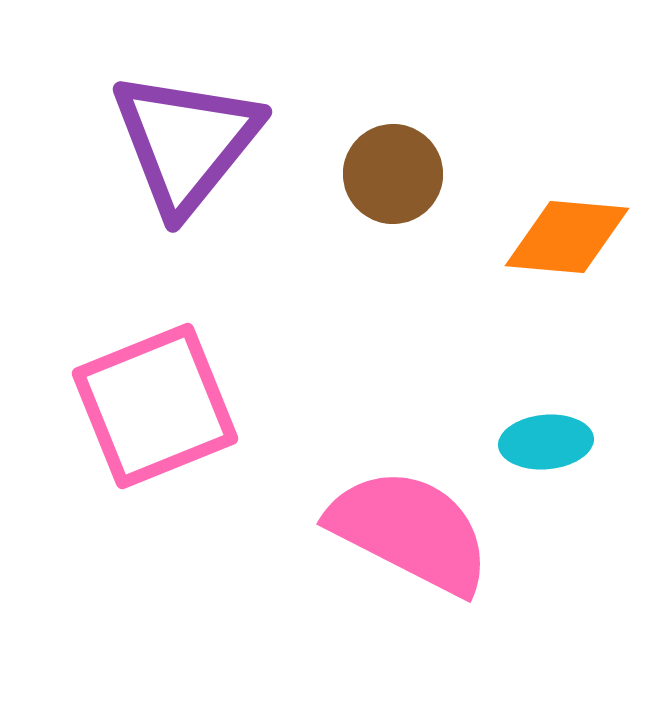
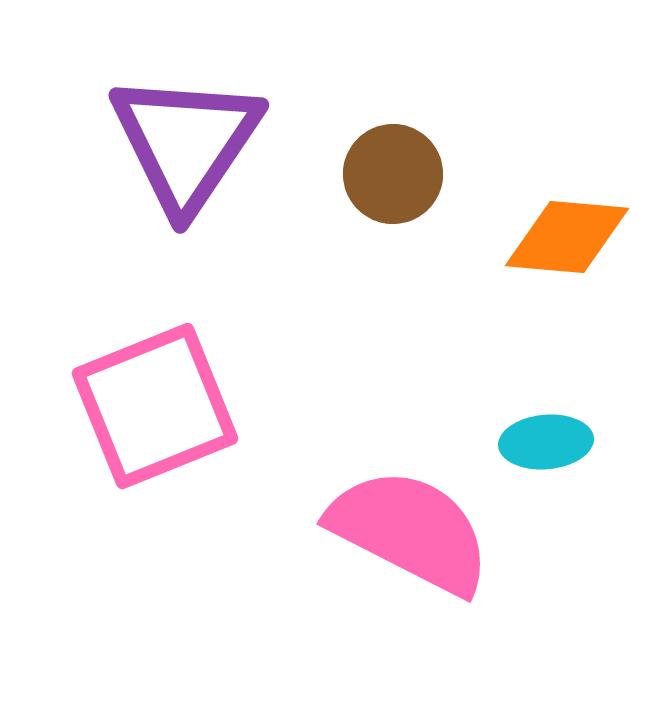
purple triangle: rotated 5 degrees counterclockwise
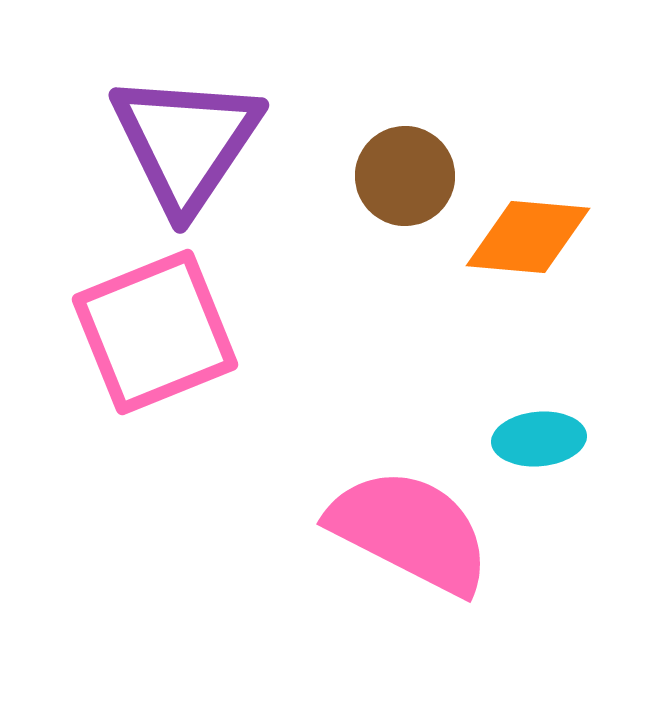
brown circle: moved 12 px right, 2 px down
orange diamond: moved 39 px left
pink square: moved 74 px up
cyan ellipse: moved 7 px left, 3 px up
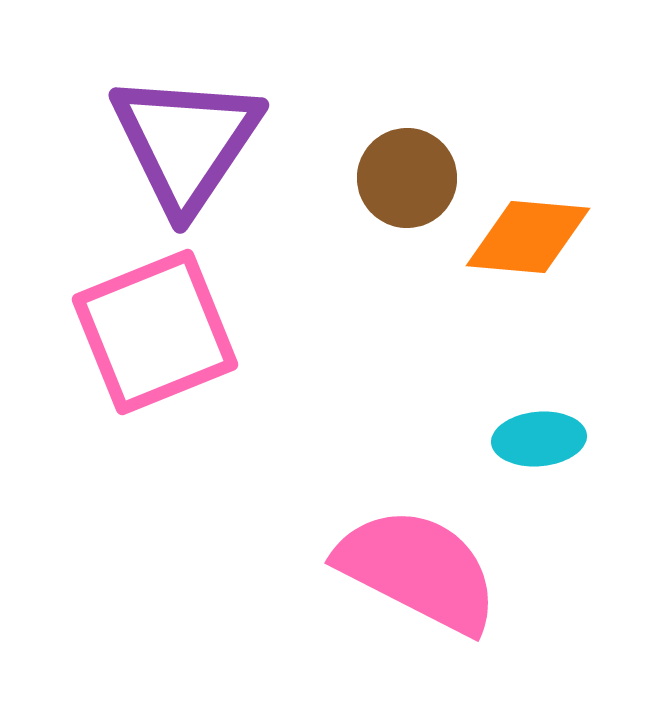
brown circle: moved 2 px right, 2 px down
pink semicircle: moved 8 px right, 39 px down
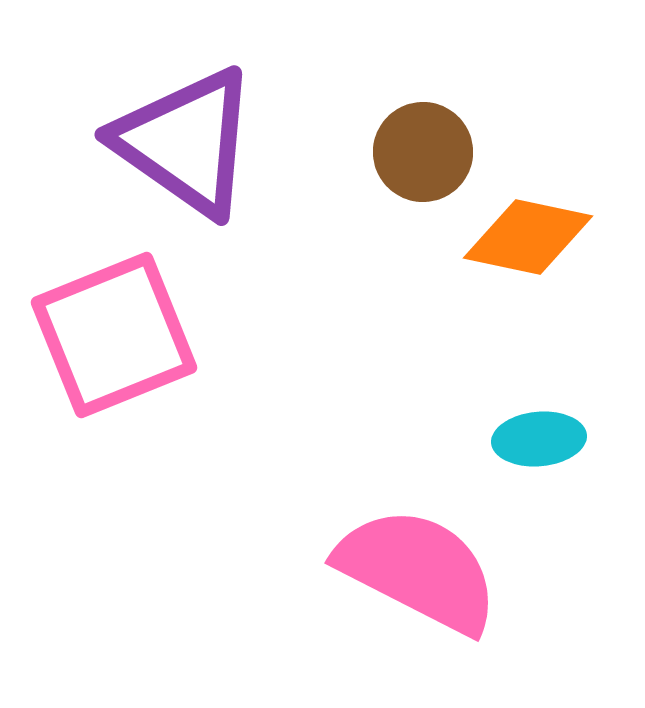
purple triangle: rotated 29 degrees counterclockwise
brown circle: moved 16 px right, 26 px up
orange diamond: rotated 7 degrees clockwise
pink square: moved 41 px left, 3 px down
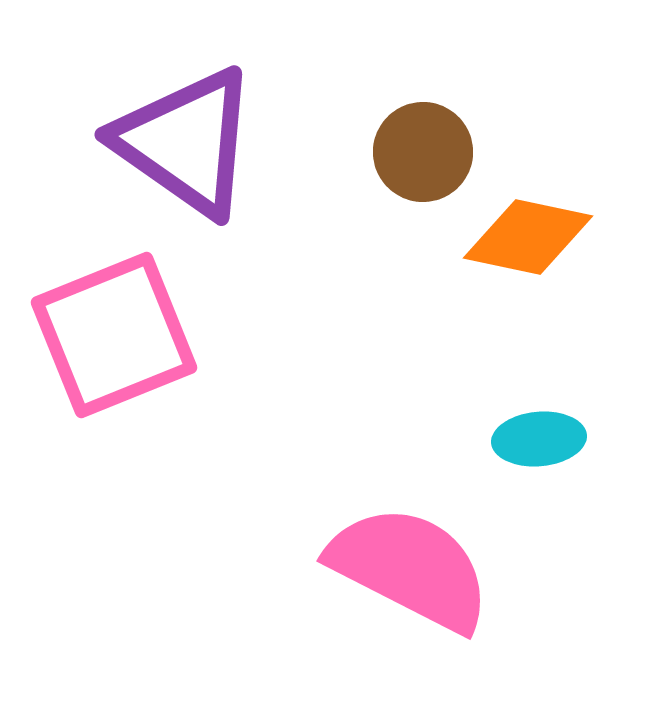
pink semicircle: moved 8 px left, 2 px up
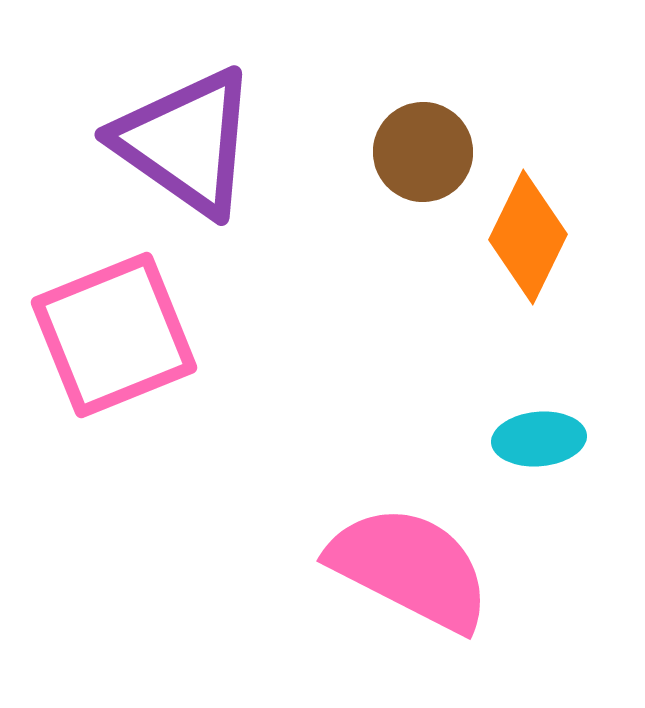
orange diamond: rotated 76 degrees counterclockwise
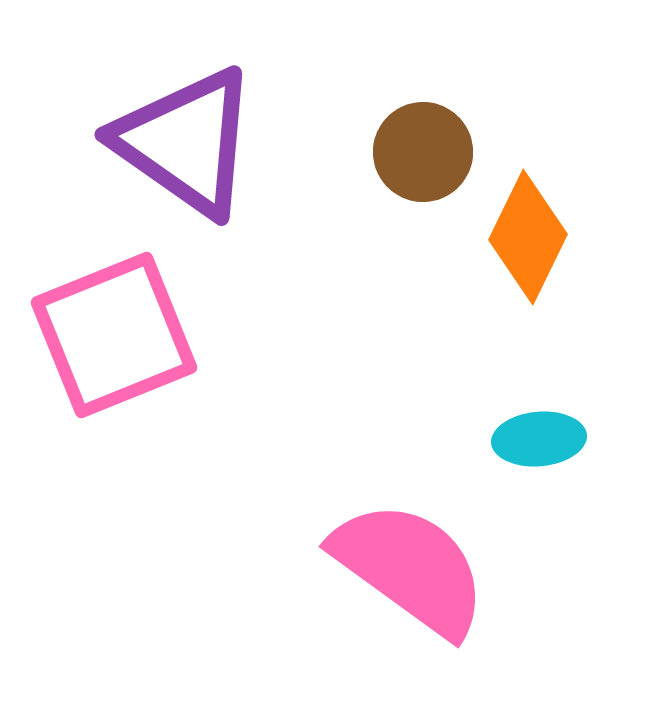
pink semicircle: rotated 9 degrees clockwise
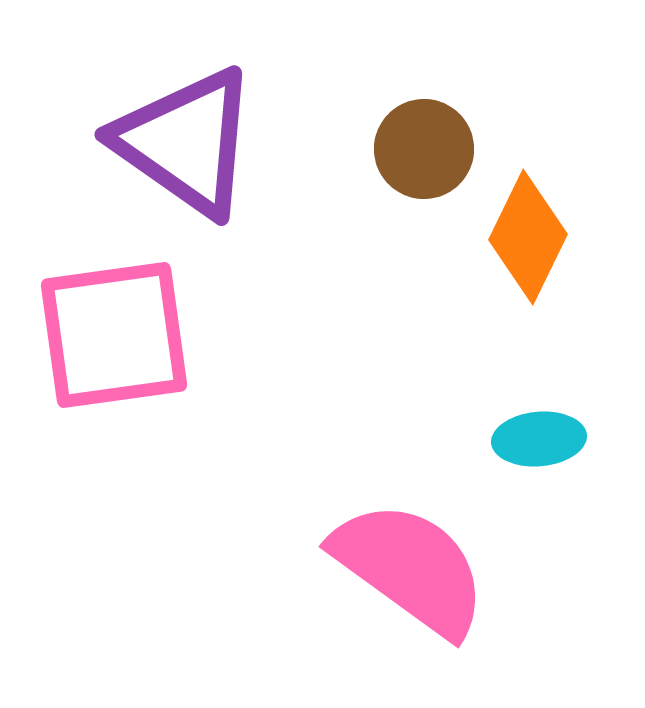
brown circle: moved 1 px right, 3 px up
pink square: rotated 14 degrees clockwise
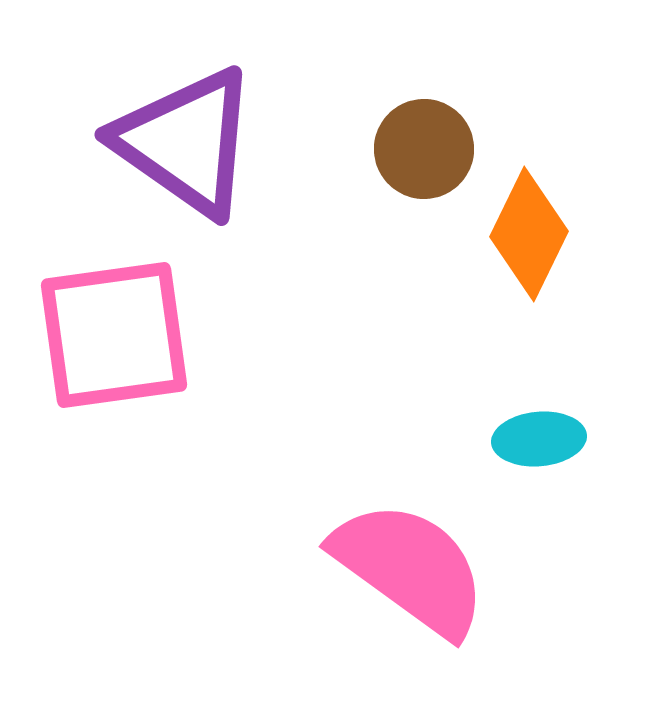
orange diamond: moved 1 px right, 3 px up
